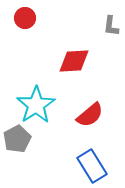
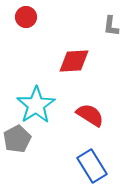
red circle: moved 1 px right, 1 px up
red semicircle: rotated 108 degrees counterclockwise
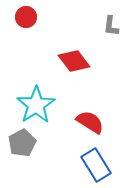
red diamond: rotated 56 degrees clockwise
red semicircle: moved 7 px down
gray pentagon: moved 5 px right, 4 px down
blue rectangle: moved 4 px right, 1 px up
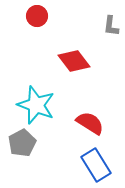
red circle: moved 11 px right, 1 px up
cyan star: rotated 18 degrees counterclockwise
red semicircle: moved 1 px down
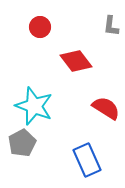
red circle: moved 3 px right, 11 px down
red diamond: moved 2 px right
cyan star: moved 2 px left, 1 px down
red semicircle: moved 16 px right, 15 px up
blue rectangle: moved 9 px left, 5 px up; rotated 8 degrees clockwise
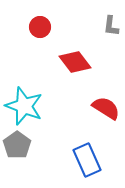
red diamond: moved 1 px left, 1 px down
cyan star: moved 10 px left
gray pentagon: moved 5 px left, 2 px down; rotated 8 degrees counterclockwise
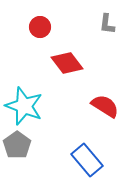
gray L-shape: moved 4 px left, 2 px up
red diamond: moved 8 px left, 1 px down
red semicircle: moved 1 px left, 2 px up
blue rectangle: rotated 16 degrees counterclockwise
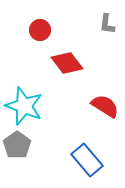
red circle: moved 3 px down
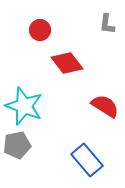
gray pentagon: rotated 24 degrees clockwise
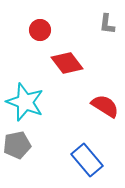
cyan star: moved 1 px right, 4 px up
